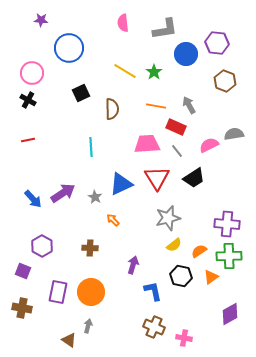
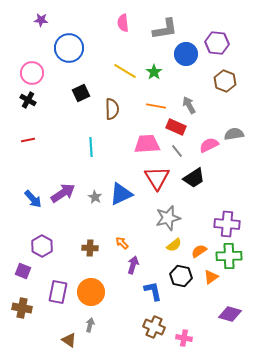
blue triangle at (121, 184): moved 10 px down
orange arrow at (113, 220): moved 9 px right, 23 px down
purple diamond at (230, 314): rotated 45 degrees clockwise
gray arrow at (88, 326): moved 2 px right, 1 px up
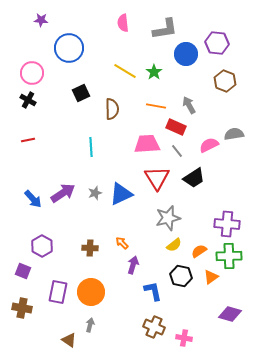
gray star at (95, 197): moved 4 px up; rotated 24 degrees clockwise
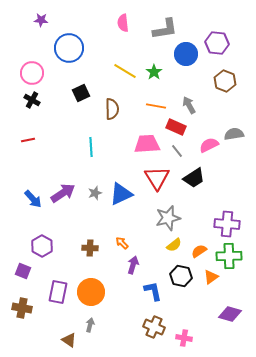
black cross at (28, 100): moved 4 px right
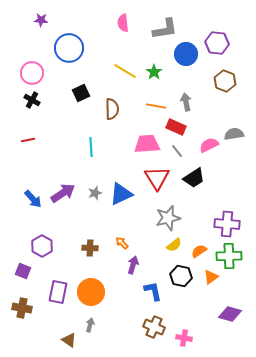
gray arrow at (189, 105): moved 3 px left, 3 px up; rotated 18 degrees clockwise
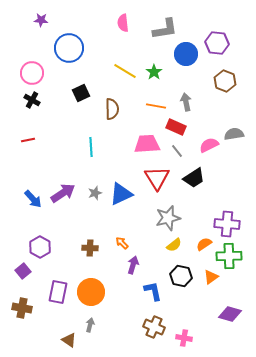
purple hexagon at (42, 246): moved 2 px left, 1 px down
orange semicircle at (199, 251): moved 5 px right, 7 px up
purple square at (23, 271): rotated 28 degrees clockwise
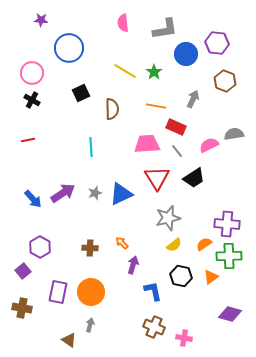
gray arrow at (186, 102): moved 7 px right, 3 px up; rotated 36 degrees clockwise
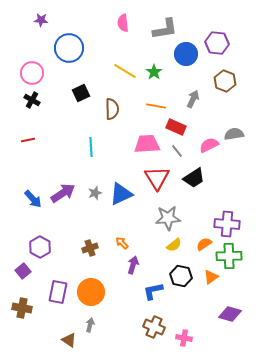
gray star at (168, 218): rotated 10 degrees clockwise
brown cross at (90, 248): rotated 21 degrees counterclockwise
blue L-shape at (153, 291): rotated 90 degrees counterclockwise
